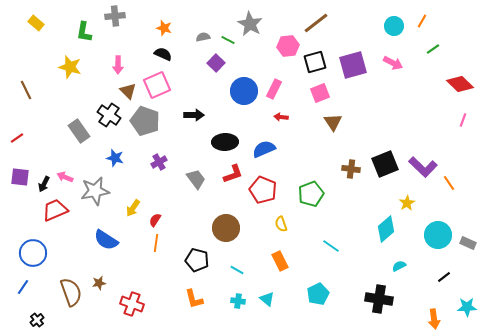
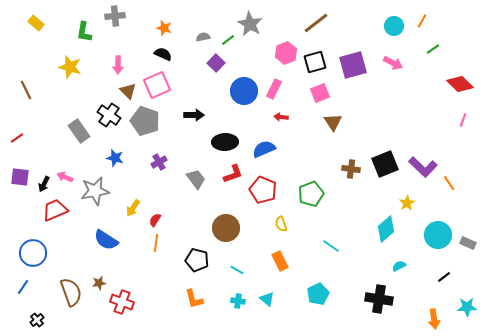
green line at (228, 40): rotated 64 degrees counterclockwise
pink hexagon at (288, 46): moved 2 px left, 7 px down; rotated 15 degrees counterclockwise
red cross at (132, 304): moved 10 px left, 2 px up
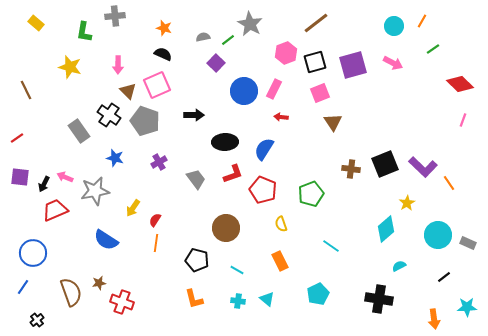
blue semicircle at (264, 149): rotated 35 degrees counterclockwise
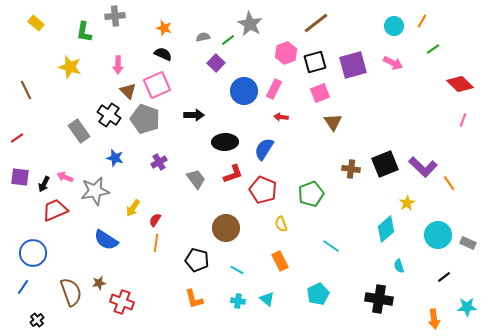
gray pentagon at (145, 121): moved 2 px up
cyan semicircle at (399, 266): rotated 80 degrees counterclockwise
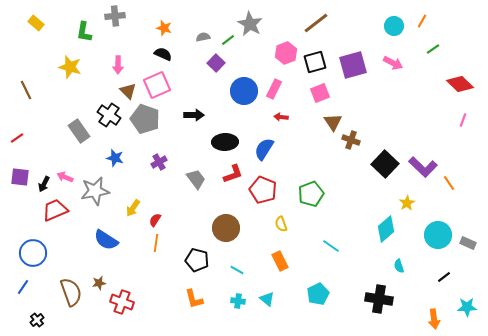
black square at (385, 164): rotated 24 degrees counterclockwise
brown cross at (351, 169): moved 29 px up; rotated 12 degrees clockwise
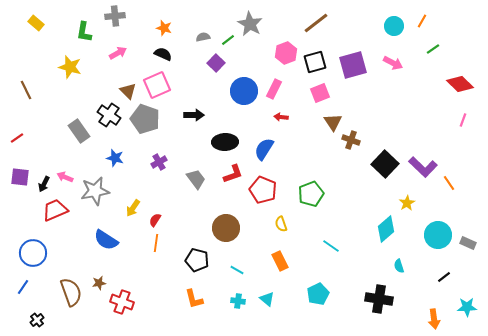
pink arrow at (118, 65): moved 12 px up; rotated 120 degrees counterclockwise
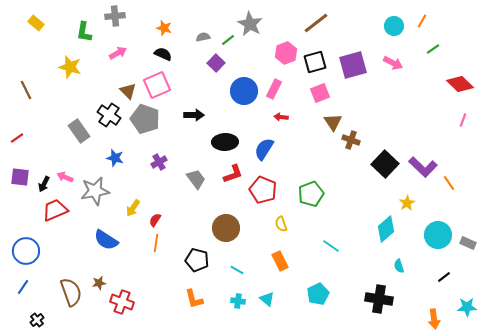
blue circle at (33, 253): moved 7 px left, 2 px up
